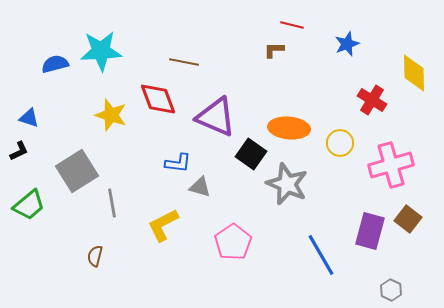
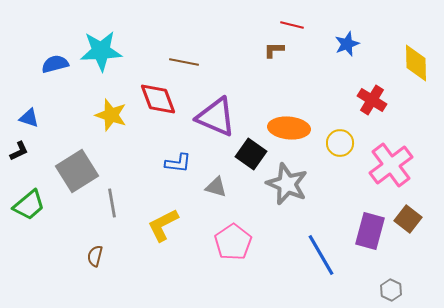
yellow diamond: moved 2 px right, 10 px up
pink cross: rotated 21 degrees counterclockwise
gray triangle: moved 16 px right
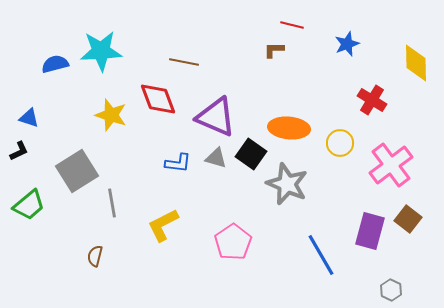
gray triangle: moved 29 px up
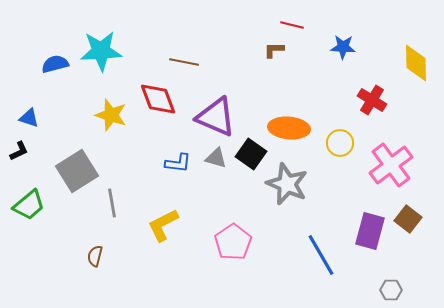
blue star: moved 4 px left, 3 px down; rotated 25 degrees clockwise
gray hexagon: rotated 25 degrees counterclockwise
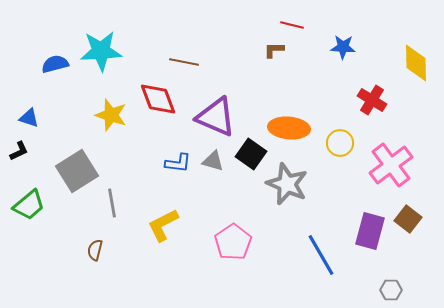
gray triangle: moved 3 px left, 3 px down
brown semicircle: moved 6 px up
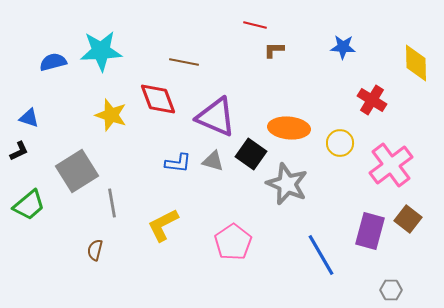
red line: moved 37 px left
blue semicircle: moved 2 px left, 2 px up
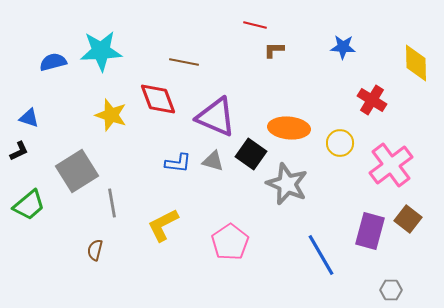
pink pentagon: moved 3 px left
